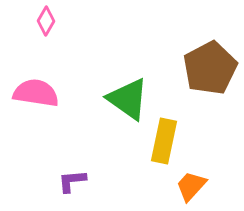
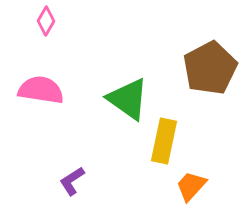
pink semicircle: moved 5 px right, 3 px up
purple L-shape: rotated 28 degrees counterclockwise
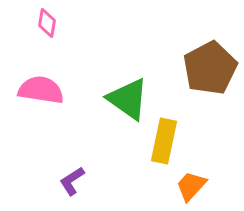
pink diamond: moved 1 px right, 2 px down; rotated 20 degrees counterclockwise
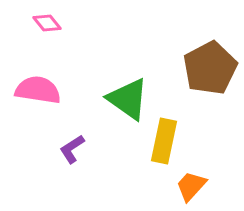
pink diamond: rotated 48 degrees counterclockwise
pink semicircle: moved 3 px left
purple L-shape: moved 32 px up
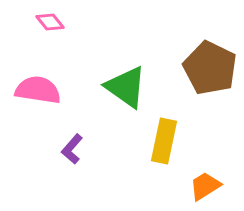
pink diamond: moved 3 px right, 1 px up
brown pentagon: rotated 18 degrees counterclockwise
green triangle: moved 2 px left, 12 px up
purple L-shape: rotated 16 degrees counterclockwise
orange trapezoid: moved 14 px right; rotated 16 degrees clockwise
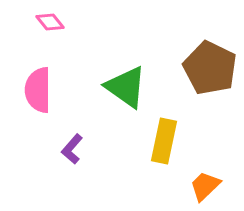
pink semicircle: rotated 99 degrees counterclockwise
orange trapezoid: rotated 12 degrees counterclockwise
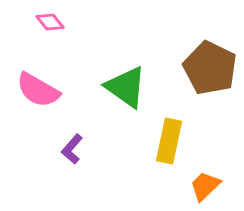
pink semicircle: rotated 60 degrees counterclockwise
yellow rectangle: moved 5 px right
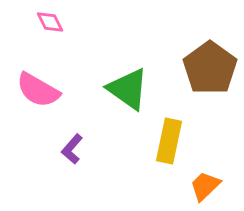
pink diamond: rotated 12 degrees clockwise
brown pentagon: rotated 10 degrees clockwise
green triangle: moved 2 px right, 2 px down
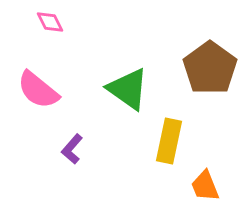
pink semicircle: rotated 9 degrees clockwise
orange trapezoid: rotated 68 degrees counterclockwise
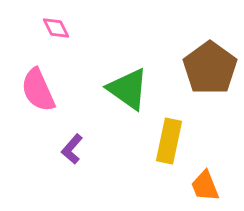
pink diamond: moved 6 px right, 6 px down
pink semicircle: rotated 27 degrees clockwise
